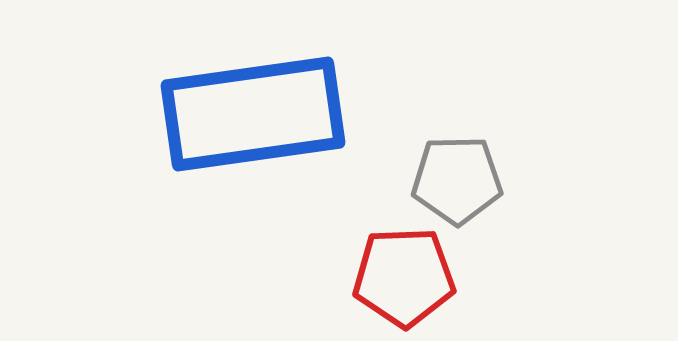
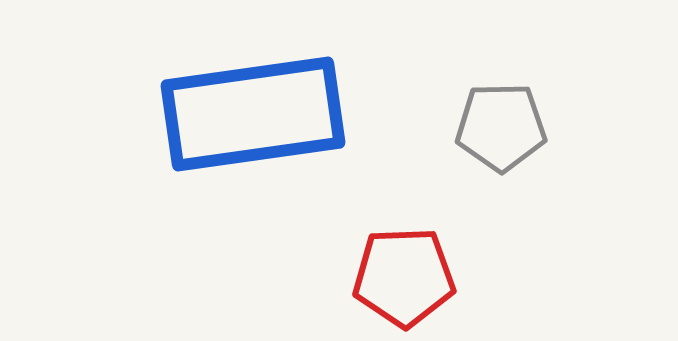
gray pentagon: moved 44 px right, 53 px up
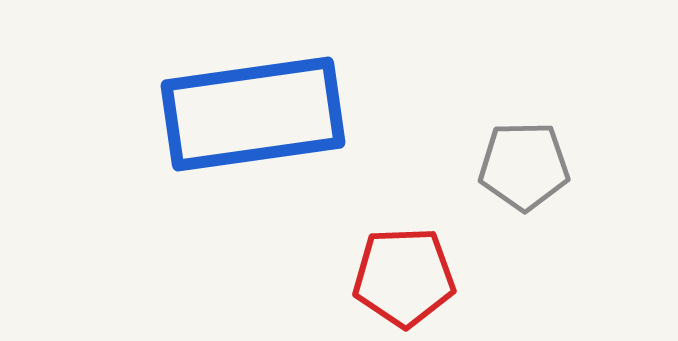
gray pentagon: moved 23 px right, 39 px down
